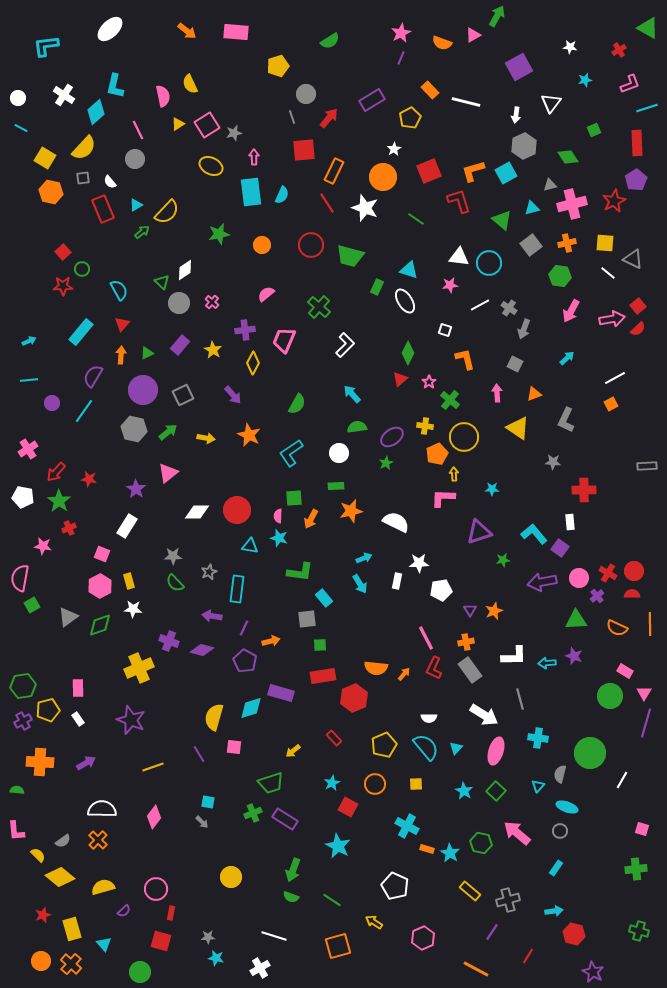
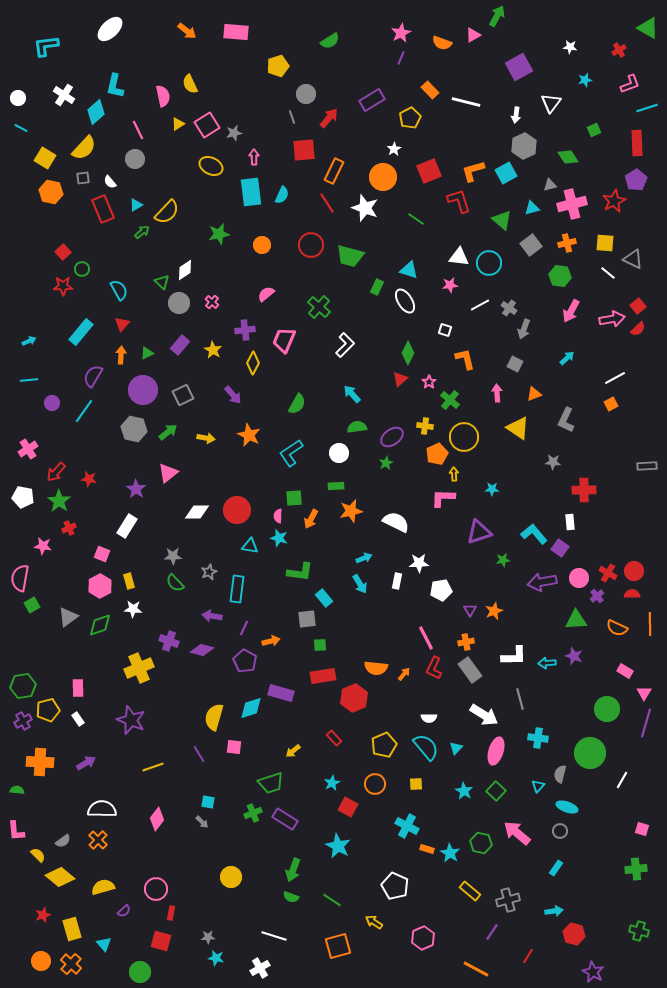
green circle at (610, 696): moved 3 px left, 13 px down
pink diamond at (154, 817): moved 3 px right, 2 px down
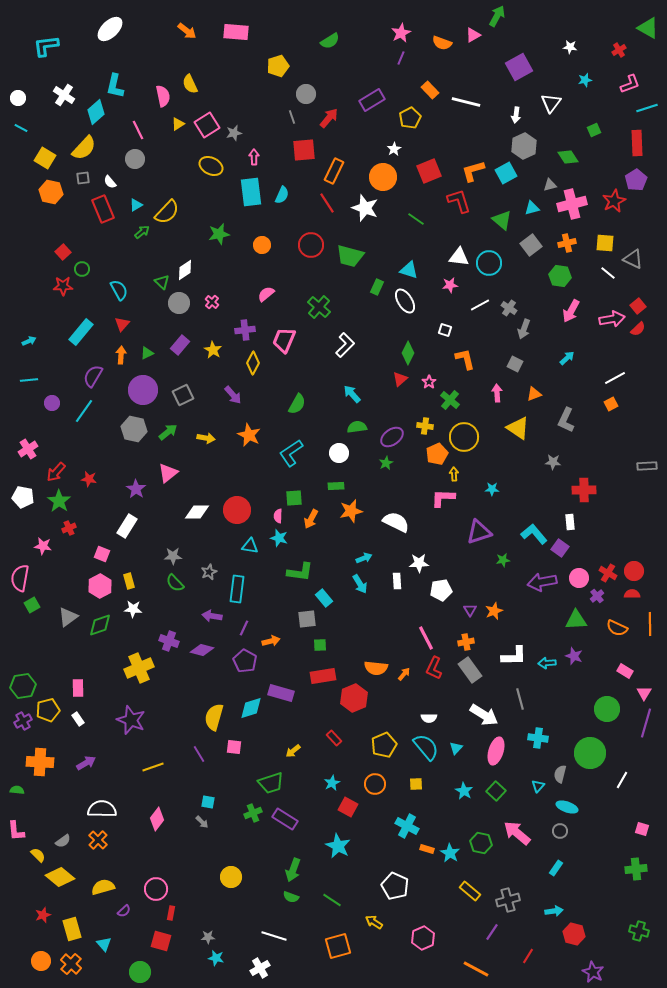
white rectangle at (397, 581): rotated 14 degrees counterclockwise
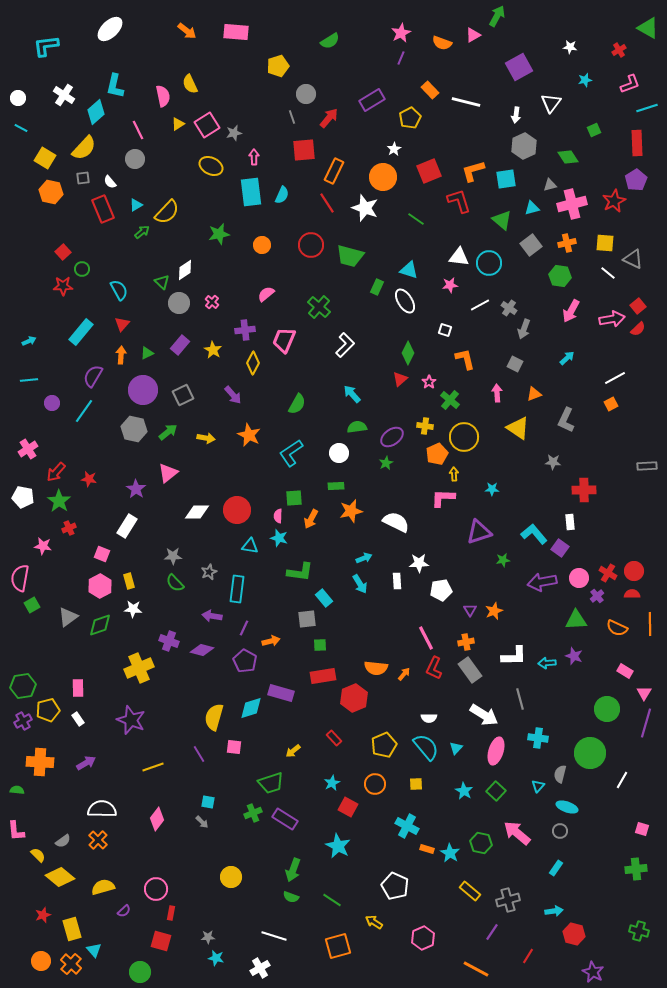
cyan square at (506, 173): moved 6 px down; rotated 20 degrees clockwise
cyan triangle at (104, 944): moved 10 px left, 6 px down
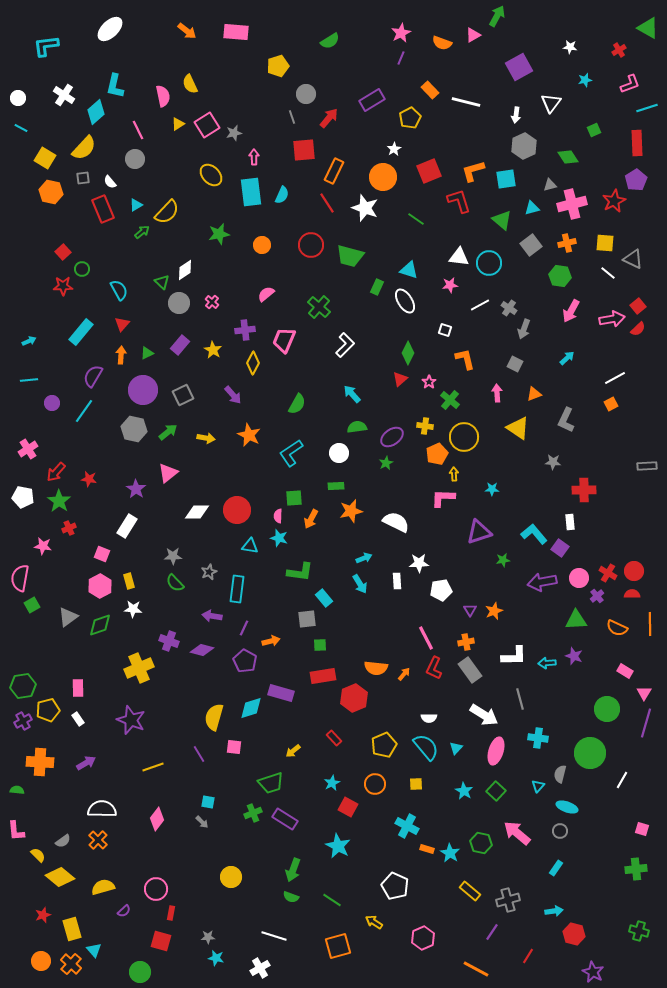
yellow ellipse at (211, 166): moved 9 px down; rotated 20 degrees clockwise
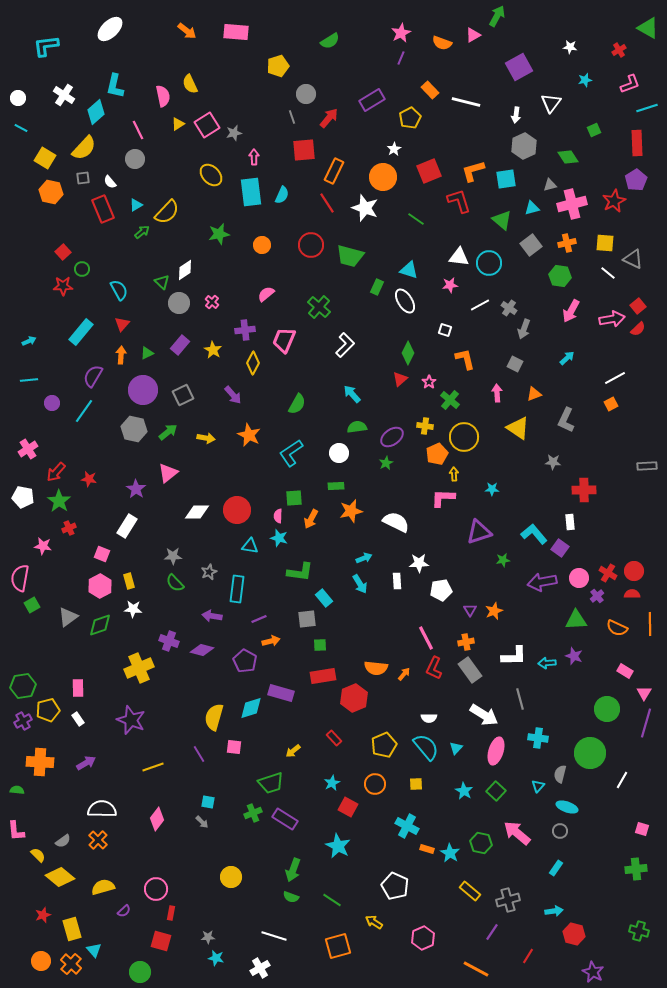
purple line at (244, 628): moved 15 px right, 9 px up; rotated 42 degrees clockwise
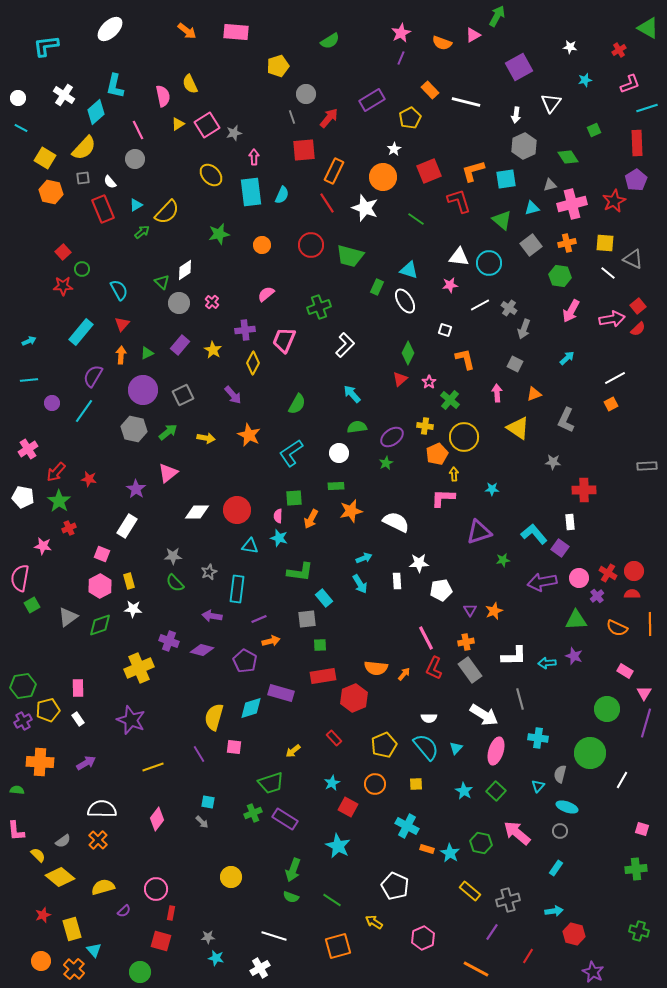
green cross at (319, 307): rotated 30 degrees clockwise
orange cross at (71, 964): moved 3 px right, 5 px down
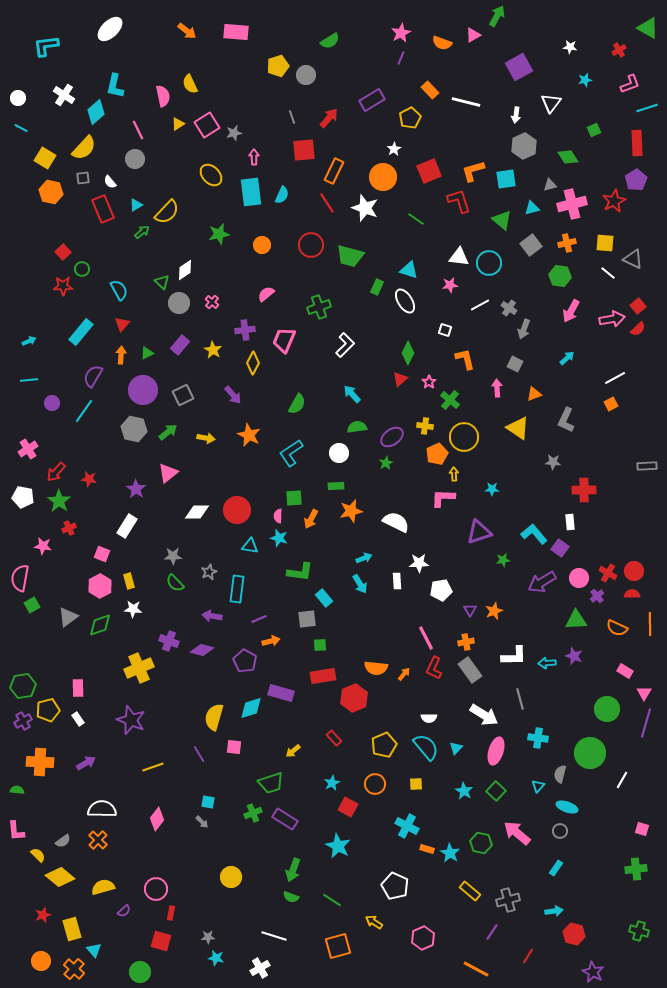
gray circle at (306, 94): moved 19 px up
pink arrow at (497, 393): moved 5 px up
purple arrow at (542, 582): rotated 20 degrees counterclockwise
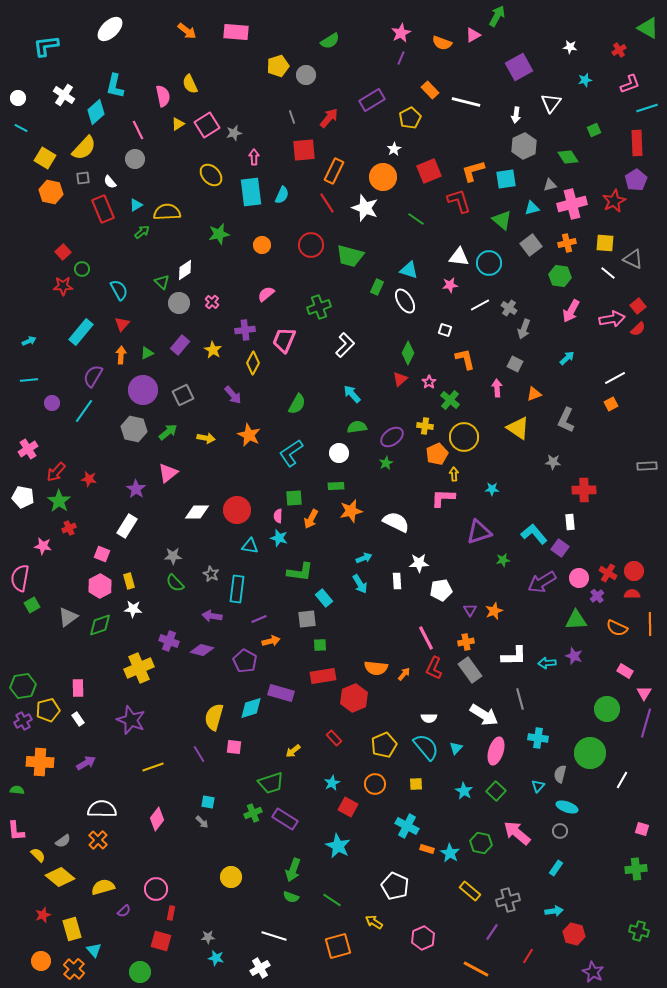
yellow semicircle at (167, 212): rotated 136 degrees counterclockwise
gray star at (209, 572): moved 2 px right, 2 px down; rotated 21 degrees counterclockwise
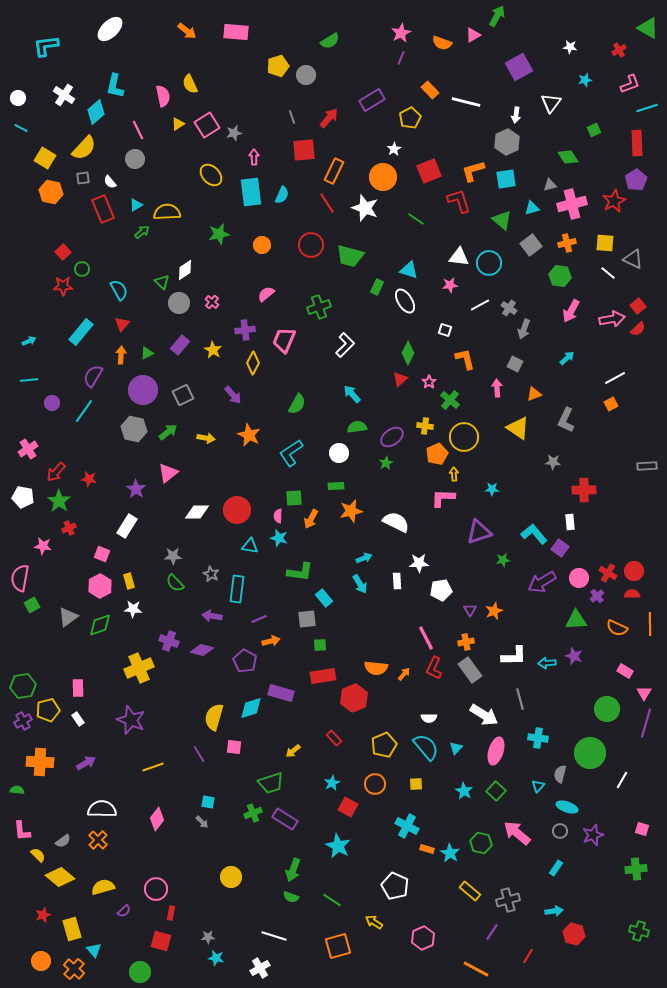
gray hexagon at (524, 146): moved 17 px left, 4 px up
pink L-shape at (16, 831): moved 6 px right
purple star at (593, 972): moved 137 px up; rotated 25 degrees clockwise
